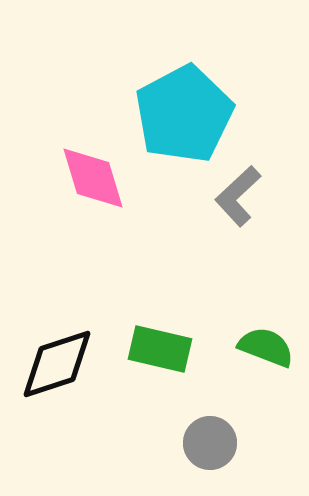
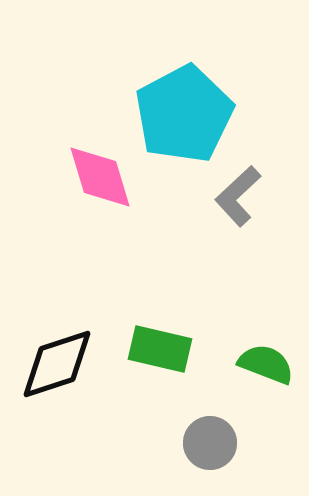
pink diamond: moved 7 px right, 1 px up
green semicircle: moved 17 px down
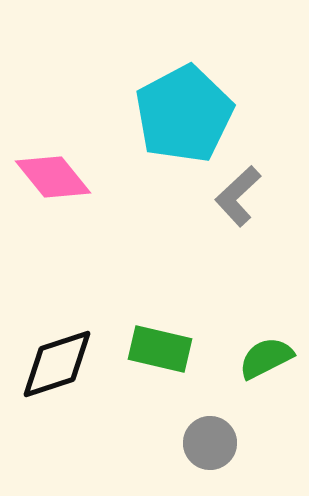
pink diamond: moved 47 px left; rotated 22 degrees counterclockwise
green semicircle: moved 6 px up; rotated 48 degrees counterclockwise
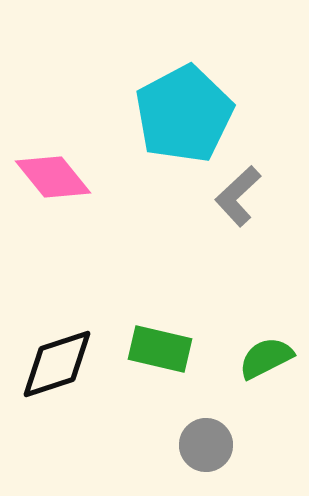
gray circle: moved 4 px left, 2 px down
